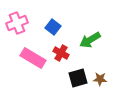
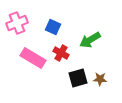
blue square: rotated 14 degrees counterclockwise
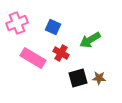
brown star: moved 1 px left, 1 px up
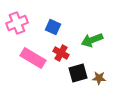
green arrow: moved 2 px right; rotated 10 degrees clockwise
black square: moved 5 px up
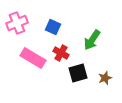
green arrow: rotated 35 degrees counterclockwise
brown star: moved 6 px right; rotated 24 degrees counterclockwise
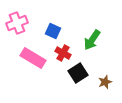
blue square: moved 4 px down
red cross: moved 2 px right
black square: rotated 18 degrees counterclockwise
brown star: moved 4 px down
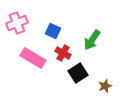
brown star: moved 4 px down
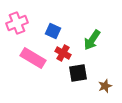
black square: rotated 24 degrees clockwise
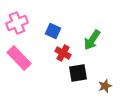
pink rectangle: moved 14 px left; rotated 15 degrees clockwise
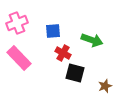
blue square: rotated 28 degrees counterclockwise
green arrow: rotated 105 degrees counterclockwise
black square: moved 3 px left; rotated 24 degrees clockwise
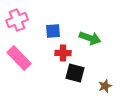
pink cross: moved 3 px up
green arrow: moved 2 px left, 2 px up
red cross: rotated 28 degrees counterclockwise
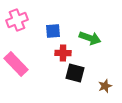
pink rectangle: moved 3 px left, 6 px down
